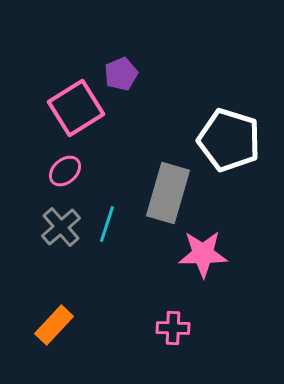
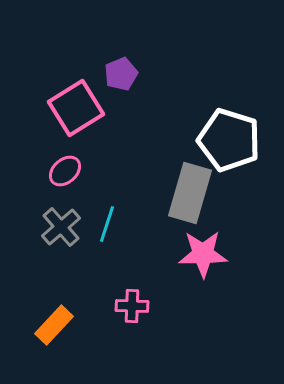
gray rectangle: moved 22 px right
pink cross: moved 41 px left, 22 px up
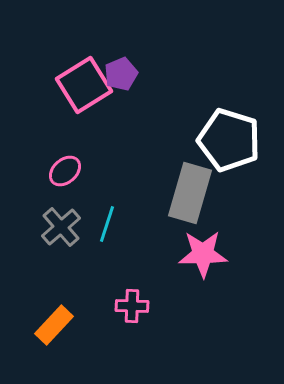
pink square: moved 8 px right, 23 px up
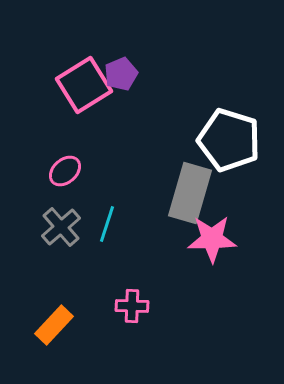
pink star: moved 9 px right, 15 px up
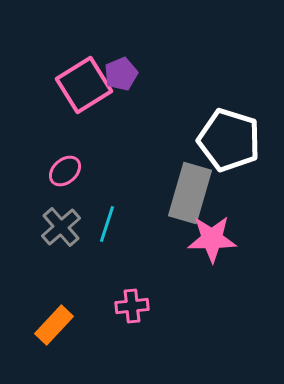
pink cross: rotated 8 degrees counterclockwise
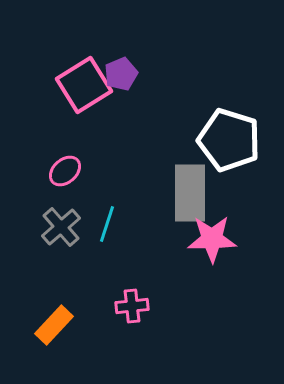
gray rectangle: rotated 16 degrees counterclockwise
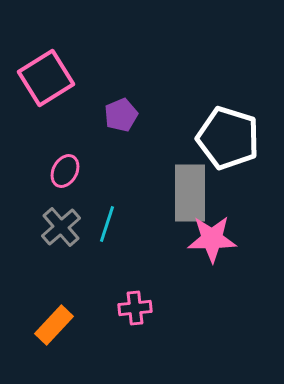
purple pentagon: moved 41 px down
pink square: moved 38 px left, 7 px up
white pentagon: moved 1 px left, 2 px up
pink ellipse: rotated 20 degrees counterclockwise
pink cross: moved 3 px right, 2 px down
